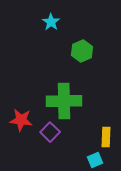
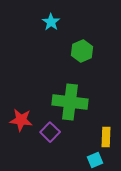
green cross: moved 6 px right, 1 px down; rotated 8 degrees clockwise
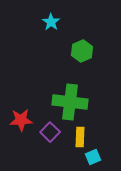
red star: rotated 10 degrees counterclockwise
yellow rectangle: moved 26 px left
cyan square: moved 2 px left, 3 px up
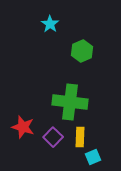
cyan star: moved 1 px left, 2 px down
red star: moved 2 px right, 7 px down; rotated 20 degrees clockwise
purple square: moved 3 px right, 5 px down
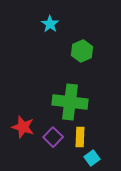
cyan square: moved 1 px left, 1 px down; rotated 14 degrees counterclockwise
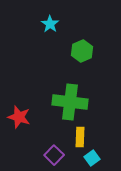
red star: moved 4 px left, 10 px up
purple square: moved 1 px right, 18 px down
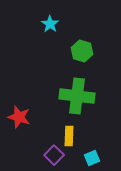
green hexagon: rotated 20 degrees counterclockwise
green cross: moved 7 px right, 6 px up
yellow rectangle: moved 11 px left, 1 px up
cyan square: rotated 14 degrees clockwise
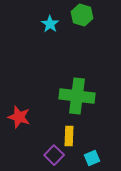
green hexagon: moved 36 px up
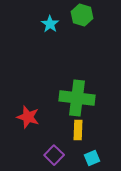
green cross: moved 2 px down
red star: moved 9 px right
yellow rectangle: moved 9 px right, 6 px up
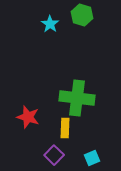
yellow rectangle: moved 13 px left, 2 px up
